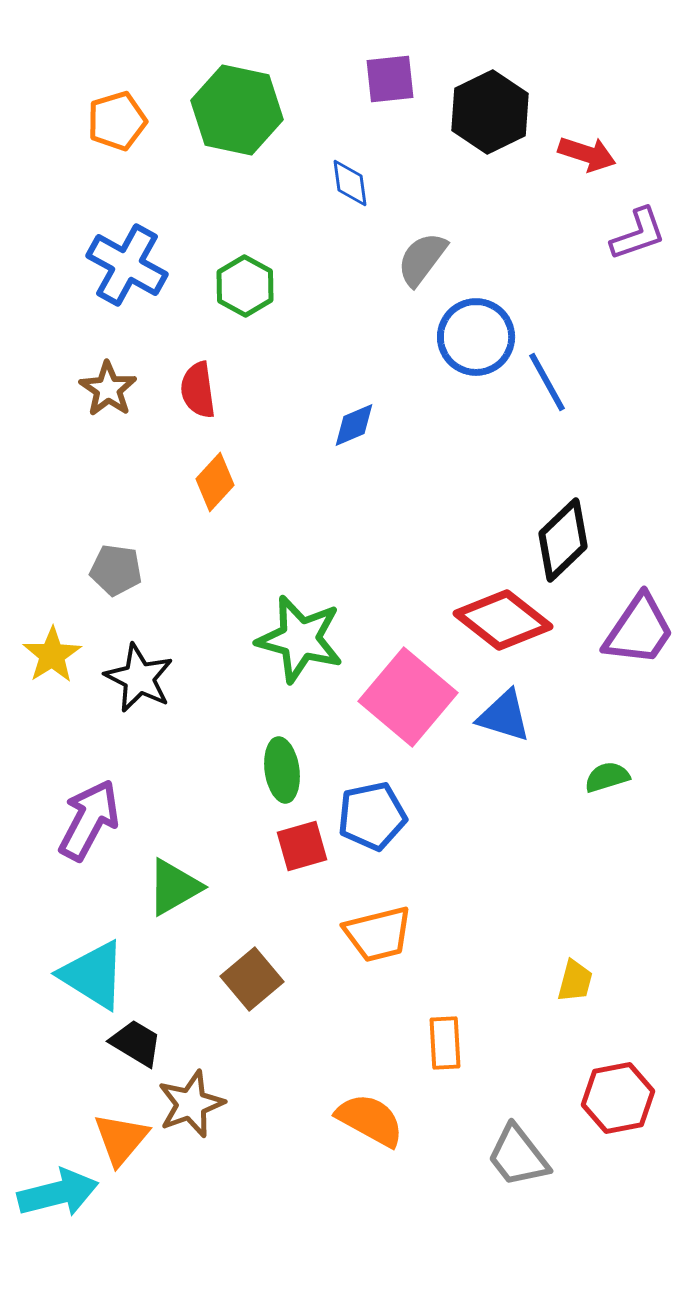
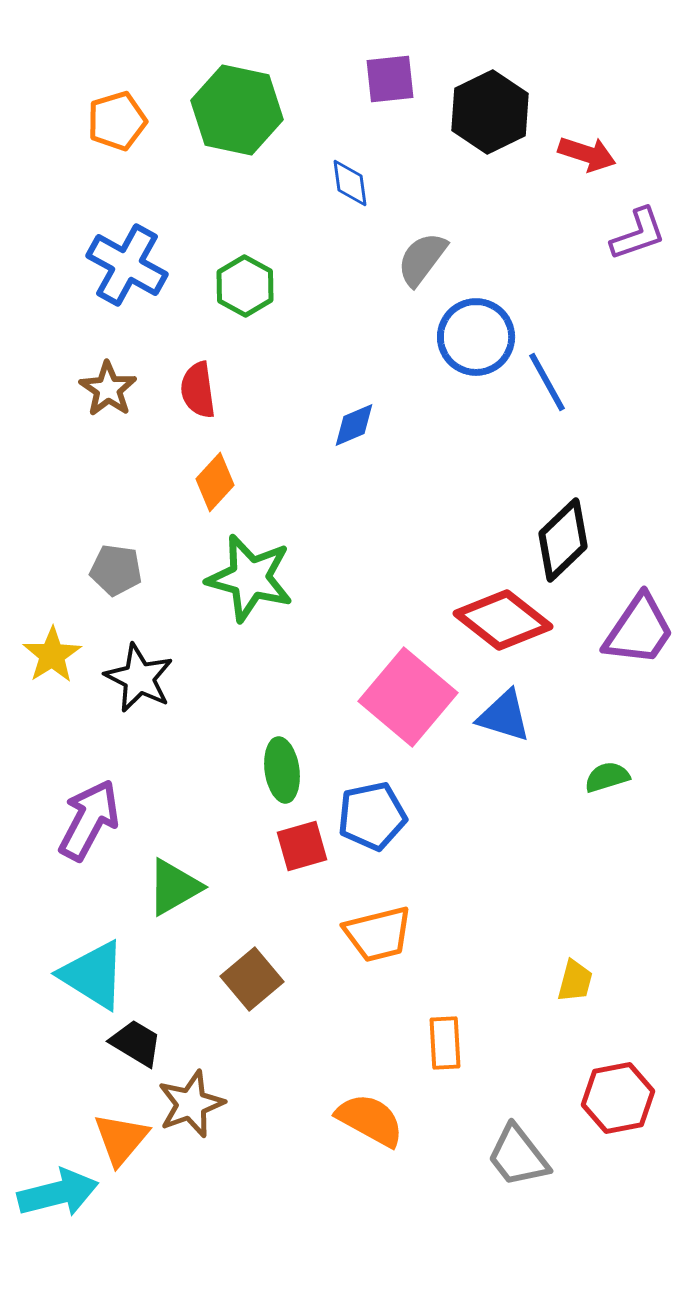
green star at (300, 639): moved 50 px left, 61 px up
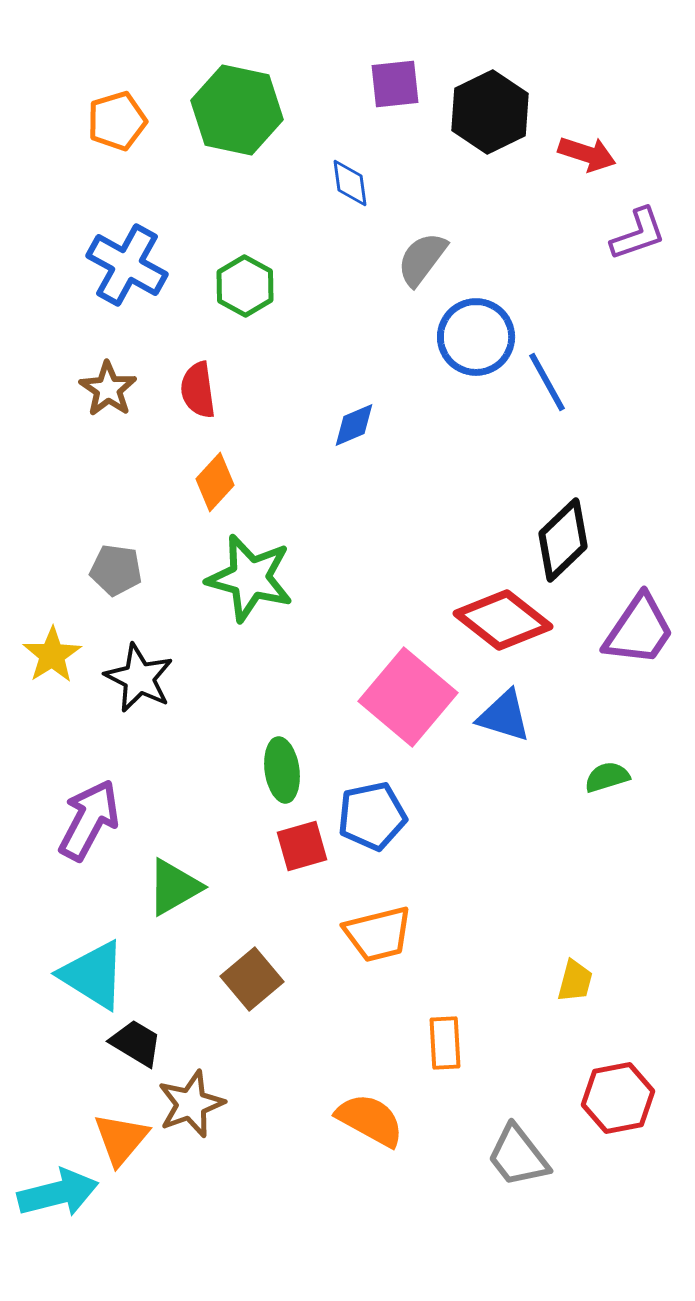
purple square at (390, 79): moved 5 px right, 5 px down
